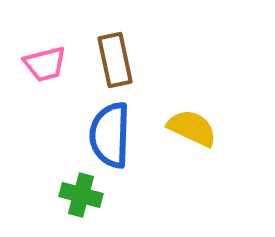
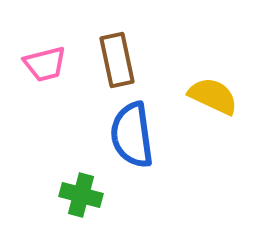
brown rectangle: moved 2 px right
yellow semicircle: moved 21 px right, 32 px up
blue semicircle: moved 22 px right; rotated 10 degrees counterclockwise
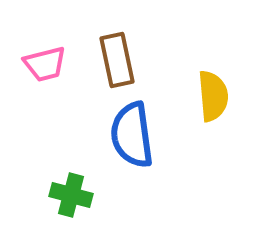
yellow semicircle: rotated 60 degrees clockwise
green cross: moved 10 px left
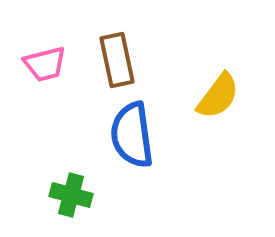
yellow semicircle: moved 5 px right; rotated 42 degrees clockwise
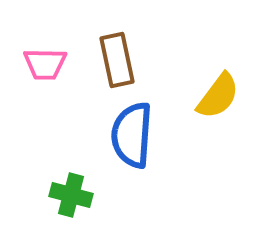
pink trapezoid: rotated 15 degrees clockwise
blue semicircle: rotated 12 degrees clockwise
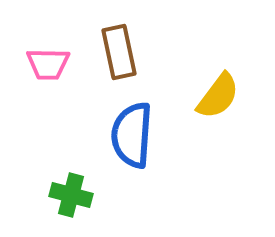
brown rectangle: moved 2 px right, 8 px up
pink trapezoid: moved 3 px right
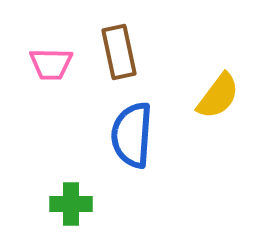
pink trapezoid: moved 3 px right
green cross: moved 9 px down; rotated 15 degrees counterclockwise
